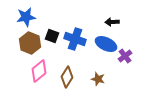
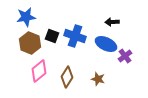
blue cross: moved 3 px up
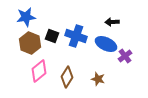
blue cross: moved 1 px right
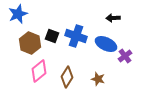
blue star: moved 8 px left, 3 px up; rotated 12 degrees counterclockwise
black arrow: moved 1 px right, 4 px up
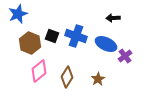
brown star: rotated 24 degrees clockwise
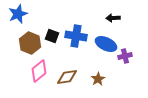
blue cross: rotated 10 degrees counterclockwise
purple cross: rotated 24 degrees clockwise
brown diamond: rotated 50 degrees clockwise
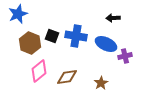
brown star: moved 3 px right, 4 px down
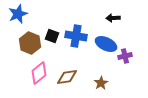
pink diamond: moved 2 px down
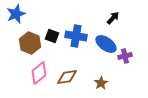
blue star: moved 2 px left
black arrow: rotated 136 degrees clockwise
blue ellipse: rotated 10 degrees clockwise
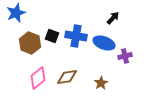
blue star: moved 1 px up
blue ellipse: moved 2 px left, 1 px up; rotated 15 degrees counterclockwise
pink diamond: moved 1 px left, 5 px down
